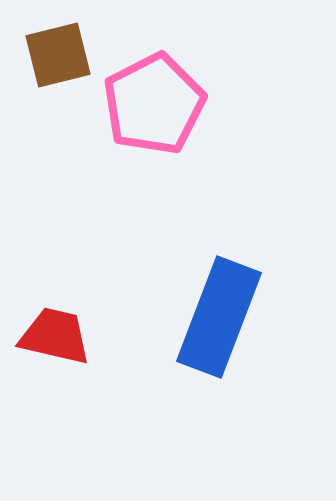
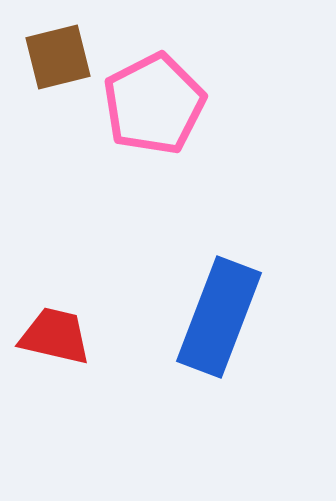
brown square: moved 2 px down
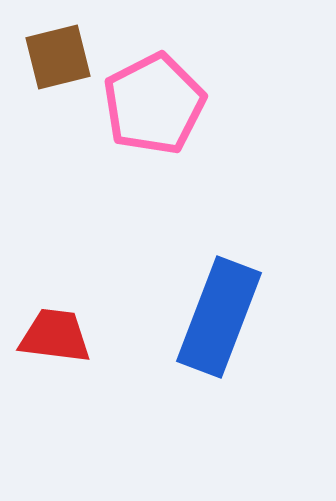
red trapezoid: rotated 6 degrees counterclockwise
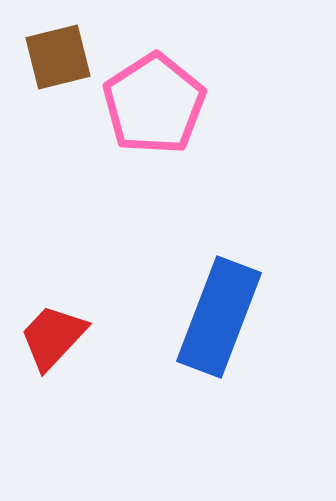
pink pentagon: rotated 6 degrees counterclockwise
red trapezoid: moved 2 px left, 1 px down; rotated 54 degrees counterclockwise
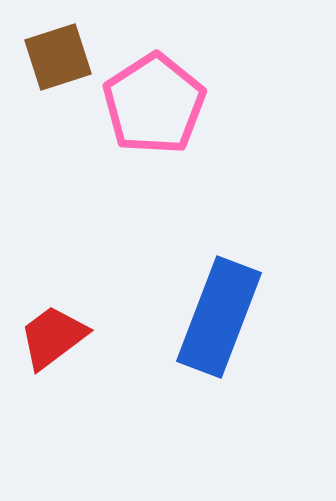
brown square: rotated 4 degrees counterclockwise
red trapezoid: rotated 10 degrees clockwise
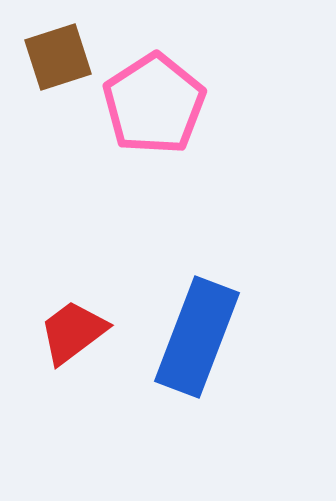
blue rectangle: moved 22 px left, 20 px down
red trapezoid: moved 20 px right, 5 px up
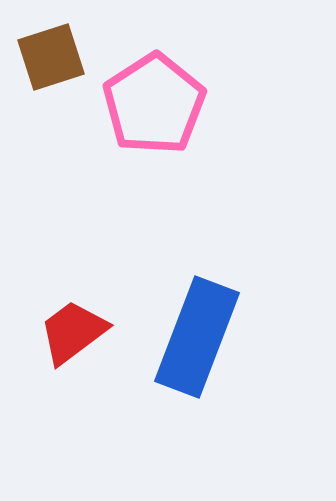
brown square: moved 7 px left
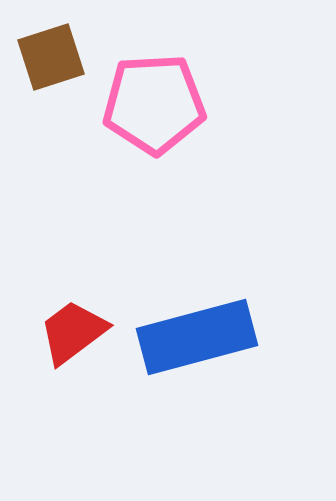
pink pentagon: rotated 30 degrees clockwise
blue rectangle: rotated 54 degrees clockwise
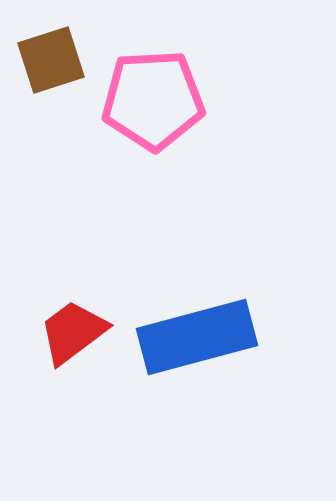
brown square: moved 3 px down
pink pentagon: moved 1 px left, 4 px up
